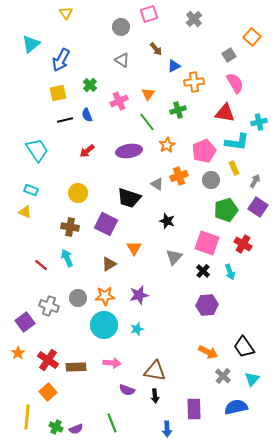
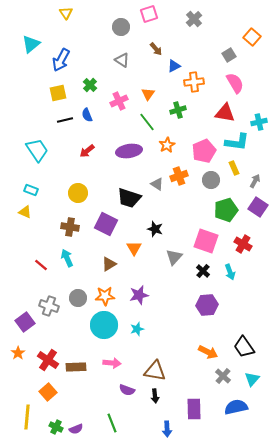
black star at (167, 221): moved 12 px left, 8 px down
pink square at (207, 243): moved 1 px left, 2 px up
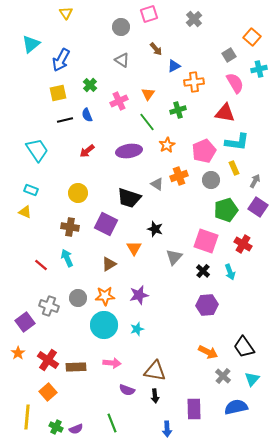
cyan cross at (259, 122): moved 53 px up
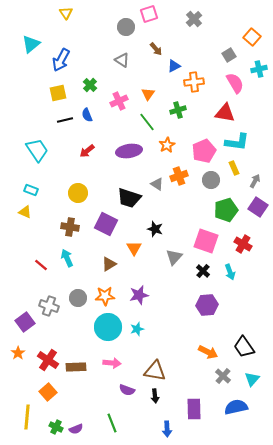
gray circle at (121, 27): moved 5 px right
cyan circle at (104, 325): moved 4 px right, 2 px down
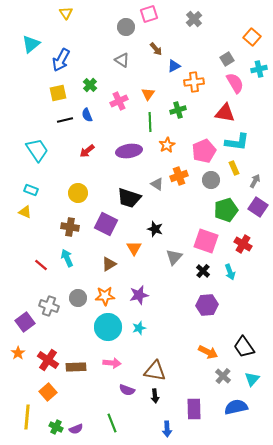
gray square at (229, 55): moved 2 px left, 4 px down
green line at (147, 122): moved 3 px right; rotated 36 degrees clockwise
cyan star at (137, 329): moved 2 px right, 1 px up
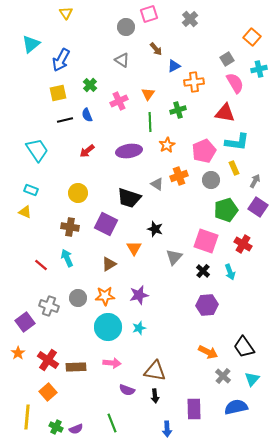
gray cross at (194, 19): moved 4 px left
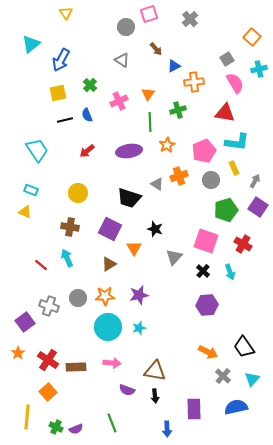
purple square at (106, 224): moved 4 px right, 5 px down
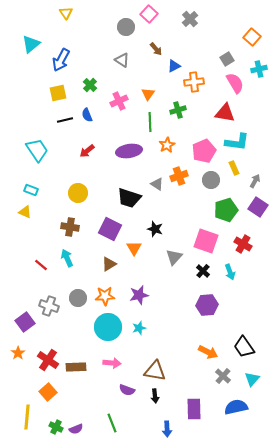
pink square at (149, 14): rotated 30 degrees counterclockwise
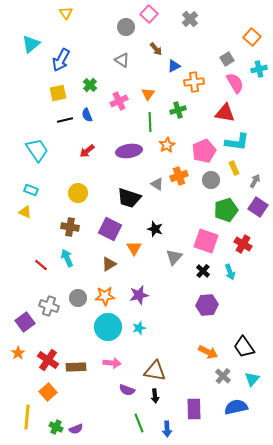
green line at (112, 423): moved 27 px right
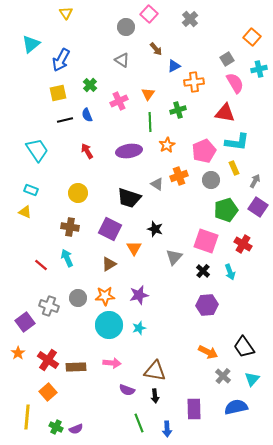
red arrow at (87, 151): rotated 98 degrees clockwise
cyan circle at (108, 327): moved 1 px right, 2 px up
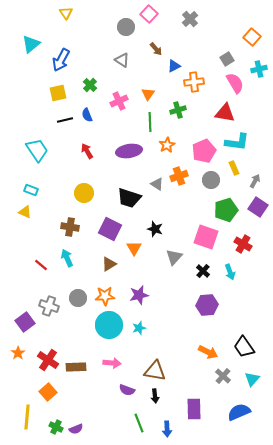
yellow circle at (78, 193): moved 6 px right
pink square at (206, 241): moved 4 px up
blue semicircle at (236, 407): moved 3 px right, 5 px down; rotated 10 degrees counterclockwise
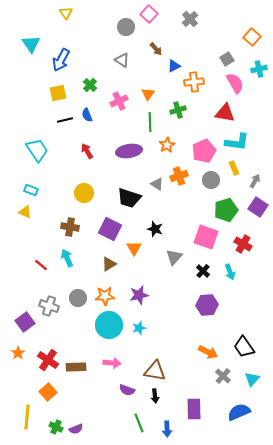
cyan triangle at (31, 44): rotated 24 degrees counterclockwise
